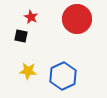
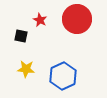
red star: moved 9 px right, 3 px down
yellow star: moved 2 px left, 2 px up
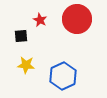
black square: rotated 16 degrees counterclockwise
yellow star: moved 4 px up
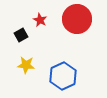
black square: moved 1 px up; rotated 24 degrees counterclockwise
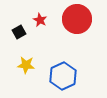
black square: moved 2 px left, 3 px up
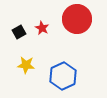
red star: moved 2 px right, 8 px down
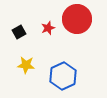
red star: moved 6 px right; rotated 24 degrees clockwise
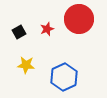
red circle: moved 2 px right
red star: moved 1 px left, 1 px down
blue hexagon: moved 1 px right, 1 px down
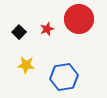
black square: rotated 16 degrees counterclockwise
blue hexagon: rotated 16 degrees clockwise
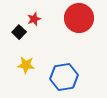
red circle: moved 1 px up
red star: moved 13 px left, 10 px up
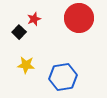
blue hexagon: moved 1 px left
